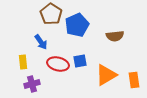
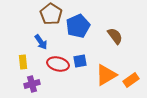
blue pentagon: moved 1 px right, 1 px down
brown semicircle: rotated 120 degrees counterclockwise
orange rectangle: moved 3 px left; rotated 63 degrees clockwise
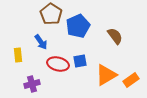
yellow rectangle: moved 5 px left, 7 px up
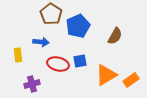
brown semicircle: rotated 66 degrees clockwise
blue arrow: rotated 49 degrees counterclockwise
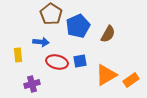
brown semicircle: moved 7 px left, 2 px up
red ellipse: moved 1 px left, 2 px up
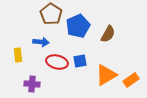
purple cross: rotated 21 degrees clockwise
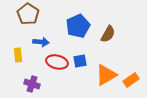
brown pentagon: moved 23 px left
purple cross: rotated 14 degrees clockwise
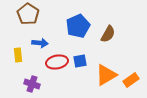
blue arrow: moved 1 px left, 1 px down
red ellipse: rotated 25 degrees counterclockwise
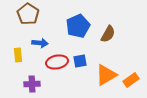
purple cross: rotated 21 degrees counterclockwise
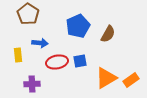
orange triangle: moved 3 px down
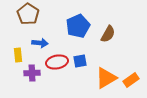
purple cross: moved 11 px up
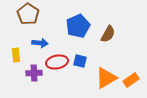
yellow rectangle: moved 2 px left
blue square: rotated 24 degrees clockwise
purple cross: moved 2 px right
